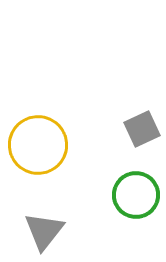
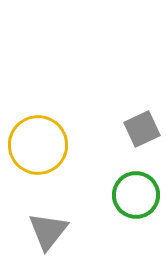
gray triangle: moved 4 px right
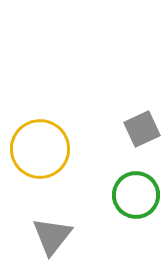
yellow circle: moved 2 px right, 4 px down
gray triangle: moved 4 px right, 5 px down
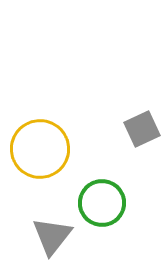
green circle: moved 34 px left, 8 px down
